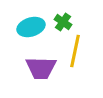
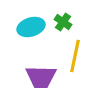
yellow line: moved 5 px down
purple trapezoid: moved 9 px down
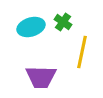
yellow line: moved 7 px right, 4 px up
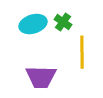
cyan ellipse: moved 2 px right, 3 px up
yellow line: rotated 12 degrees counterclockwise
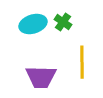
yellow line: moved 10 px down
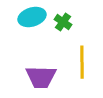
cyan ellipse: moved 1 px left, 7 px up
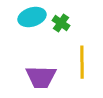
green cross: moved 2 px left, 1 px down
